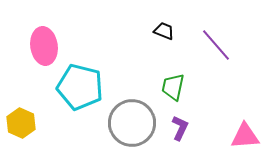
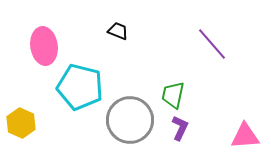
black trapezoid: moved 46 px left
purple line: moved 4 px left, 1 px up
green trapezoid: moved 8 px down
gray circle: moved 2 px left, 3 px up
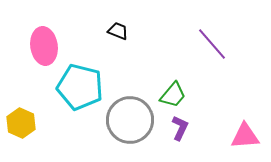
green trapezoid: rotated 152 degrees counterclockwise
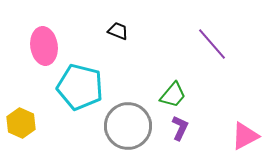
gray circle: moved 2 px left, 6 px down
pink triangle: rotated 24 degrees counterclockwise
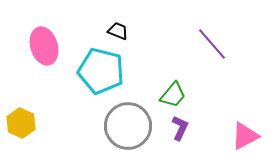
pink ellipse: rotated 9 degrees counterclockwise
cyan pentagon: moved 21 px right, 16 px up
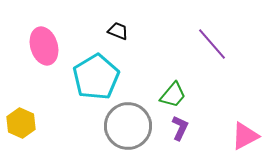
cyan pentagon: moved 5 px left, 6 px down; rotated 27 degrees clockwise
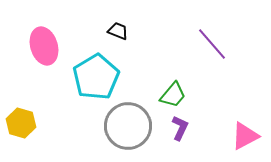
yellow hexagon: rotated 8 degrees counterclockwise
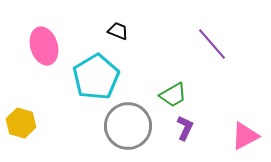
green trapezoid: rotated 20 degrees clockwise
purple L-shape: moved 5 px right
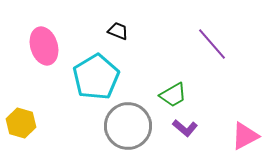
purple L-shape: rotated 105 degrees clockwise
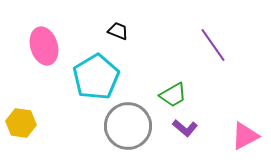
purple line: moved 1 px right, 1 px down; rotated 6 degrees clockwise
yellow hexagon: rotated 8 degrees counterclockwise
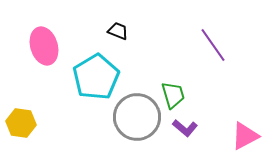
green trapezoid: rotated 76 degrees counterclockwise
gray circle: moved 9 px right, 9 px up
